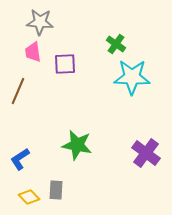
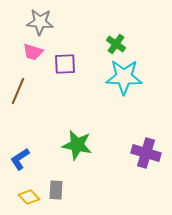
pink trapezoid: rotated 65 degrees counterclockwise
cyan star: moved 8 px left
purple cross: rotated 20 degrees counterclockwise
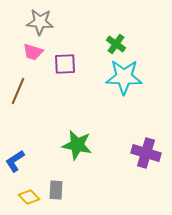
blue L-shape: moved 5 px left, 2 px down
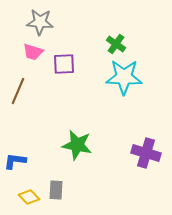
purple square: moved 1 px left
blue L-shape: rotated 40 degrees clockwise
